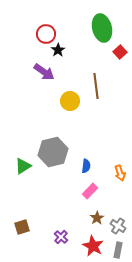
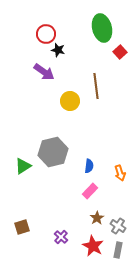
black star: rotated 24 degrees counterclockwise
blue semicircle: moved 3 px right
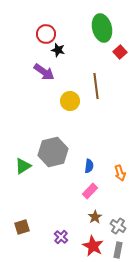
brown star: moved 2 px left, 1 px up
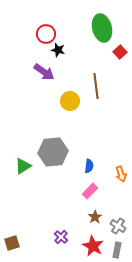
gray hexagon: rotated 8 degrees clockwise
orange arrow: moved 1 px right, 1 px down
brown square: moved 10 px left, 16 px down
gray rectangle: moved 1 px left
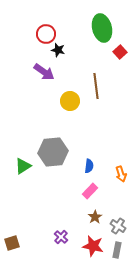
red star: rotated 15 degrees counterclockwise
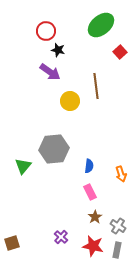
green ellipse: moved 1 px left, 3 px up; rotated 64 degrees clockwise
red circle: moved 3 px up
purple arrow: moved 6 px right
gray hexagon: moved 1 px right, 3 px up
green triangle: rotated 18 degrees counterclockwise
pink rectangle: moved 1 px down; rotated 70 degrees counterclockwise
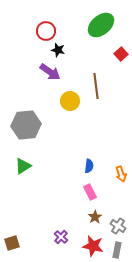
red square: moved 1 px right, 2 px down
gray hexagon: moved 28 px left, 24 px up
green triangle: rotated 18 degrees clockwise
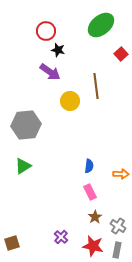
orange arrow: rotated 70 degrees counterclockwise
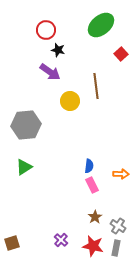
red circle: moved 1 px up
green triangle: moved 1 px right, 1 px down
pink rectangle: moved 2 px right, 7 px up
purple cross: moved 3 px down
gray rectangle: moved 1 px left, 2 px up
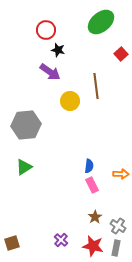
green ellipse: moved 3 px up
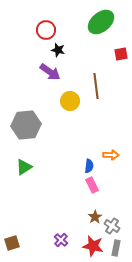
red square: rotated 32 degrees clockwise
orange arrow: moved 10 px left, 19 px up
gray cross: moved 6 px left
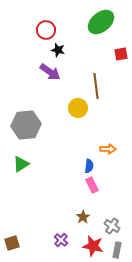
yellow circle: moved 8 px right, 7 px down
orange arrow: moved 3 px left, 6 px up
green triangle: moved 3 px left, 3 px up
brown star: moved 12 px left
gray rectangle: moved 1 px right, 2 px down
